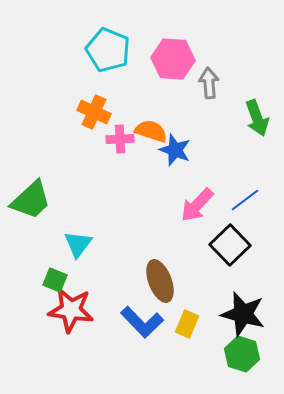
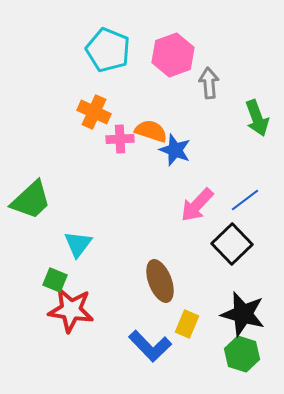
pink hexagon: moved 4 px up; rotated 24 degrees counterclockwise
black square: moved 2 px right, 1 px up
blue L-shape: moved 8 px right, 24 px down
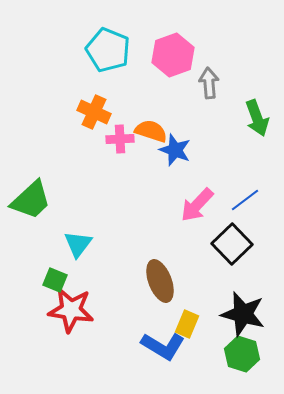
blue L-shape: moved 13 px right; rotated 15 degrees counterclockwise
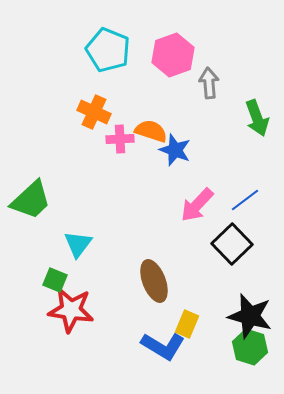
brown ellipse: moved 6 px left
black star: moved 7 px right, 2 px down
green hexagon: moved 8 px right, 7 px up
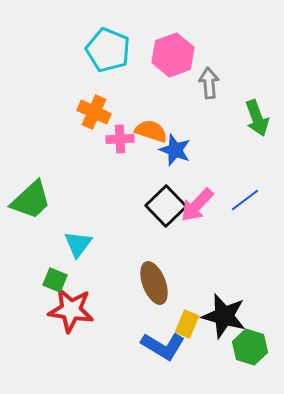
black square: moved 66 px left, 38 px up
brown ellipse: moved 2 px down
black star: moved 26 px left
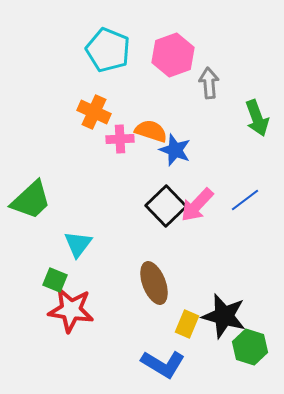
blue L-shape: moved 18 px down
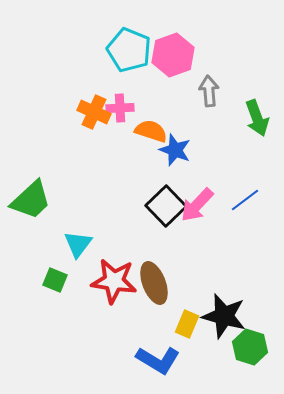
cyan pentagon: moved 21 px right
gray arrow: moved 8 px down
pink cross: moved 31 px up
red star: moved 43 px right, 29 px up
blue L-shape: moved 5 px left, 4 px up
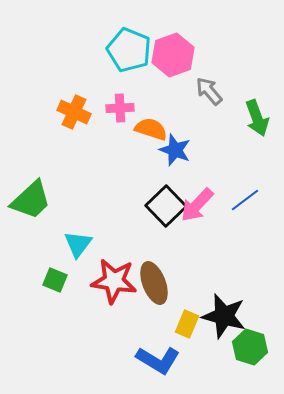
gray arrow: rotated 36 degrees counterclockwise
orange cross: moved 20 px left
orange semicircle: moved 2 px up
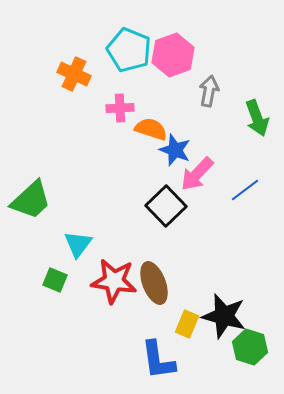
gray arrow: rotated 52 degrees clockwise
orange cross: moved 38 px up
blue line: moved 10 px up
pink arrow: moved 31 px up
blue L-shape: rotated 51 degrees clockwise
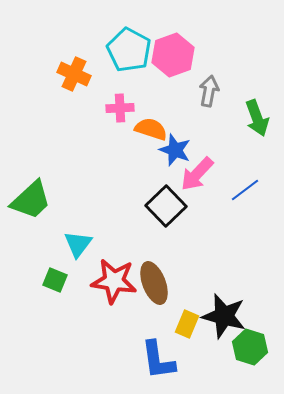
cyan pentagon: rotated 6 degrees clockwise
